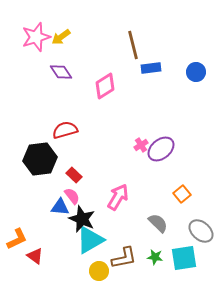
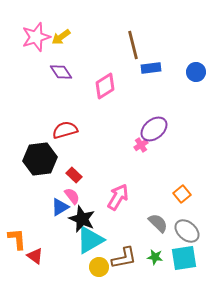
purple ellipse: moved 7 px left, 20 px up
blue triangle: rotated 36 degrees counterclockwise
gray ellipse: moved 14 px left
orange L-shape: rotated 70 degrees counterclockwise
yellow circle: moved 4 px up
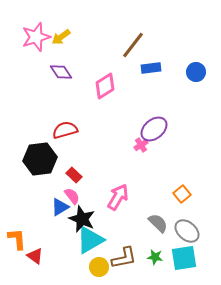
brown line: rotated 52 degrees clockwise
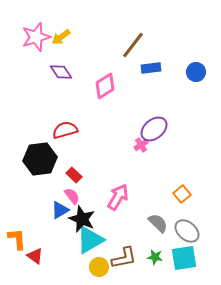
blue triangle: moved 3 px down
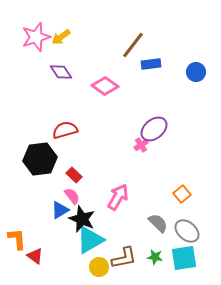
blue rectangle: moved 4 px up
pink diamond: rotated 68 degrees clockwise
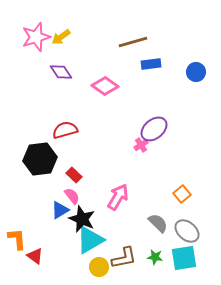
brown line: moved 3 px up; rotated 36 degrees clockwise
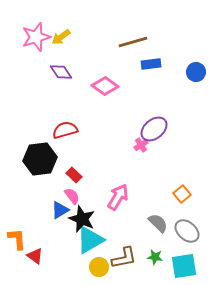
cyan square: moved 8 px down
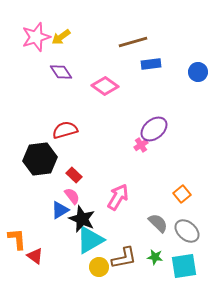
blue circle: moved 2 px right
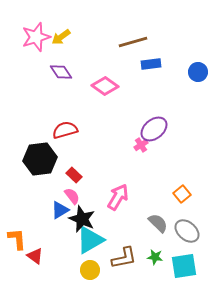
yellow circle: moved 9 px left, 3 px down
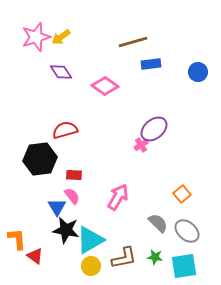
red rectangle: rotated 42 degrees counterclockwise
blue triangle: moved 3 px left, 3 px up; rotated 30 degrees counterclockwise
black star: moved 16 px left, 11 px down; rotated 12 degrees counterclockwise
yellow circle: moved 1 px right, 4 px up
